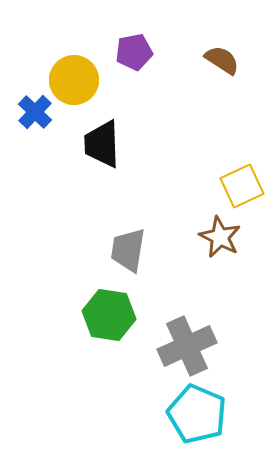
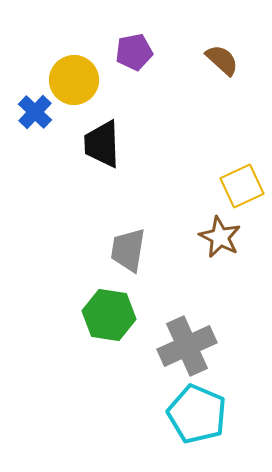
brown semicircle: rotated 9 degrees clockwise
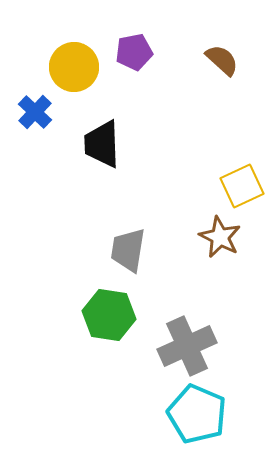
yellow circle: moved 13 px up
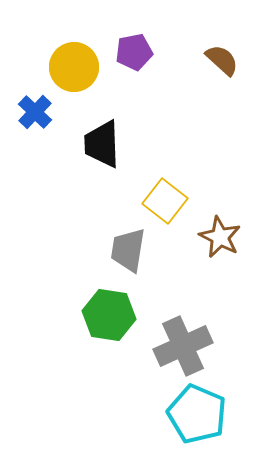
yellow square: moved 77 px left, 15 px down; rotated 27 degrees counterclockwise
gray cross: moved 4 px left
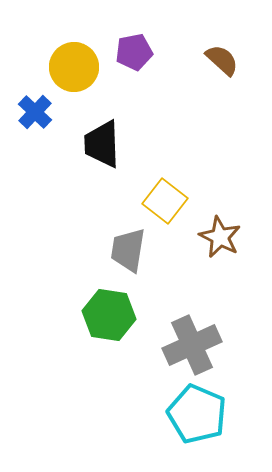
gray cross: moved 9 px right, 1 px up
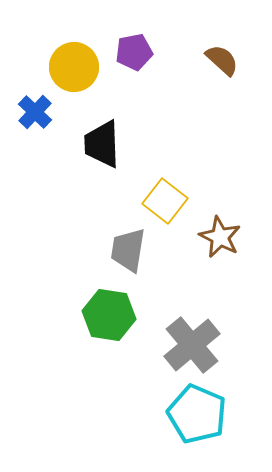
gray cross: rotated 16 degrees counterclockwise
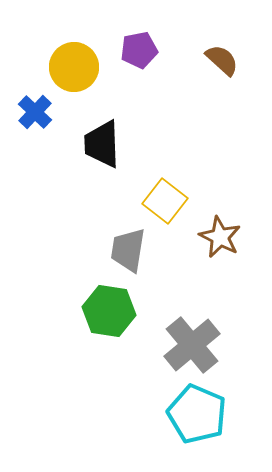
purple pentagon: moved 5 px right, 2 px up
green hexagon: moved 4 px up
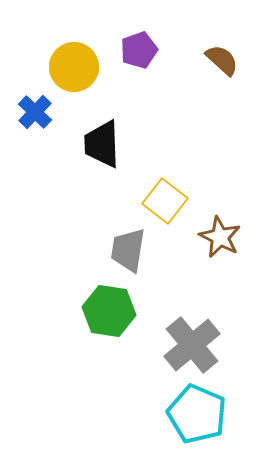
purple pentagon: rotated 9 degrees counterclockwise
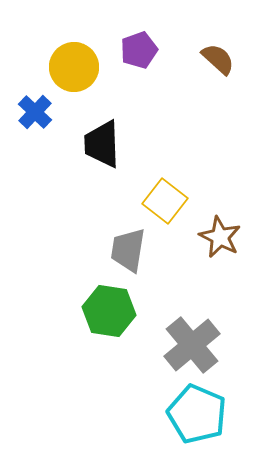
brown semicircle: moved 4 px left, 1 px up
